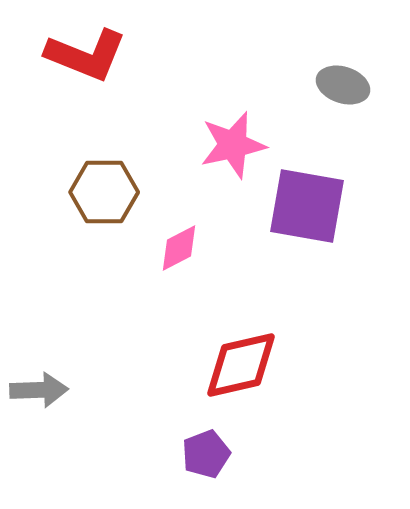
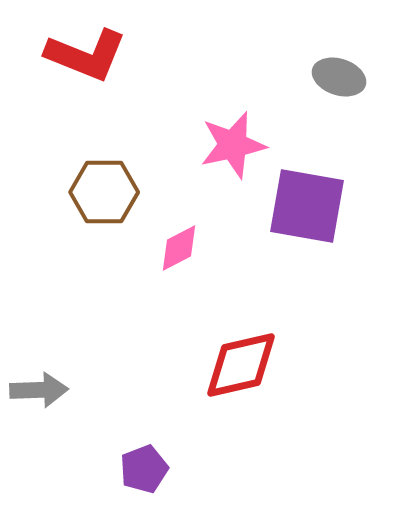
gray ellipse: moved 4 px left, 8 px up
purple pentagon: moved 62 px left, 15 px down
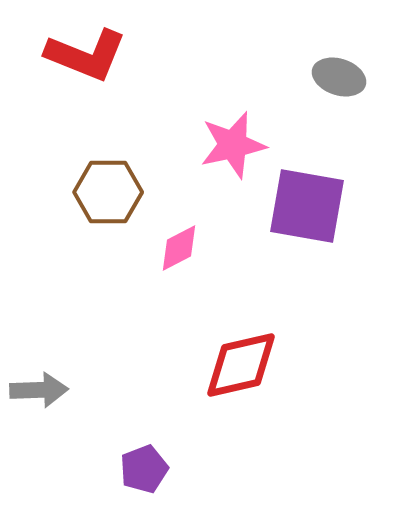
brown hexagon: moved 4 px right
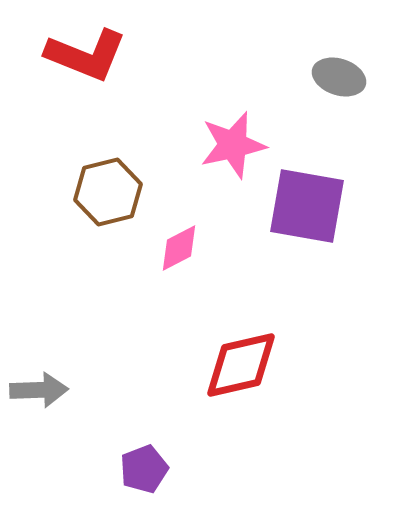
brown hexagon: rotated 14 degrees counterclockwise
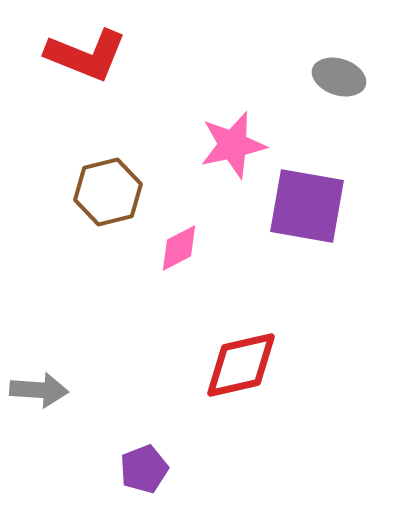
gray arrow: rotated 6 degrees clockwise
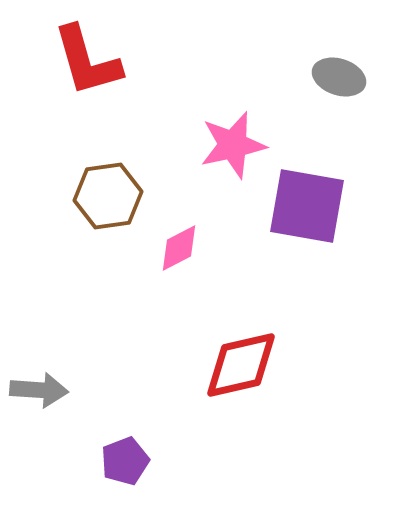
red L-shape: moved 1 px right, 6 px down; rotated 52 degrees clockwise
brown hexagon: moved 4 px down; rotated 6 degrees clockwise
purple pentagon: moved 19 px left, 8 px up
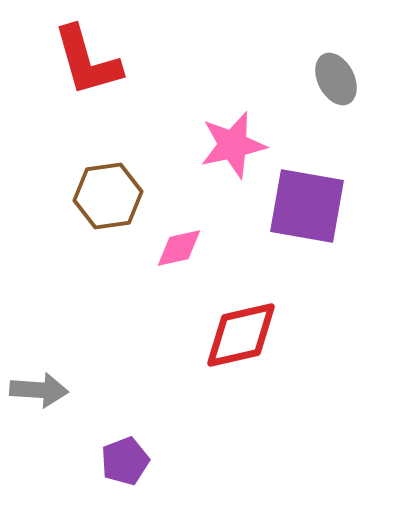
gray ellipse: moved 3 px left, 2 px down; rotated 45 degrees clockwise
pink diamond: rotated 15 degrees clockwise
red diamond: moved 30 px up
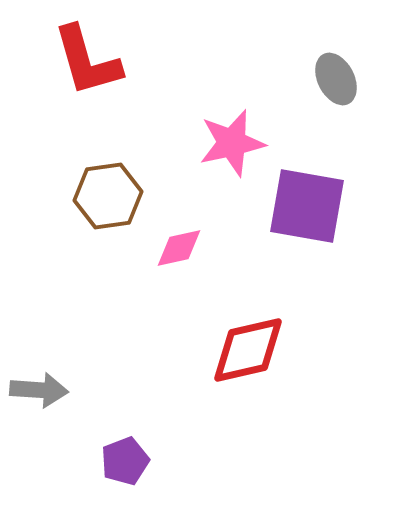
pink star: moved 1 px left, 2 px up
red diamond: moved 7 px right, 15 px down
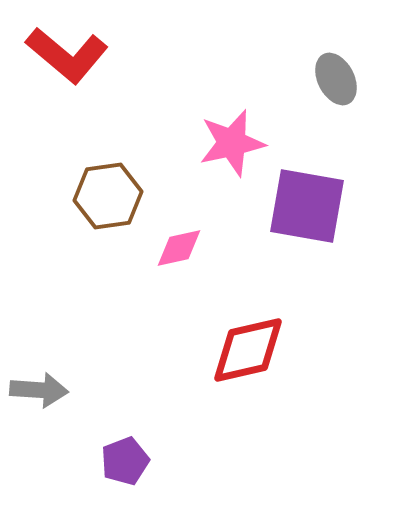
red L-shape: moved 20 px left, 6 px up; rotated 34 degrees counterclockwise
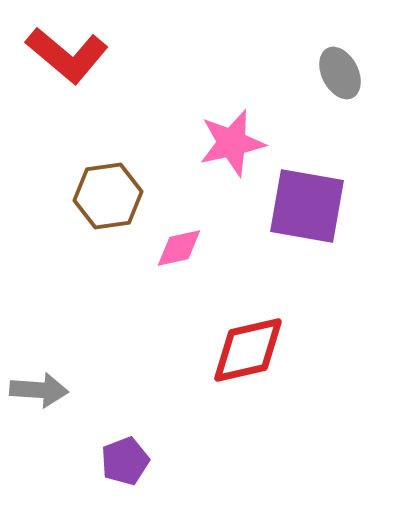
gray ellipse: moved 4 px right, 6 px up
